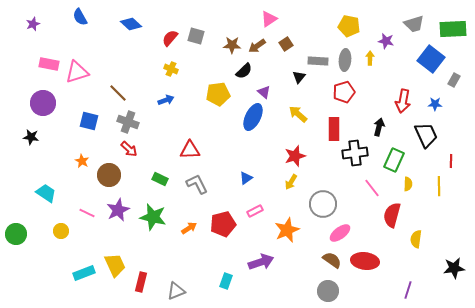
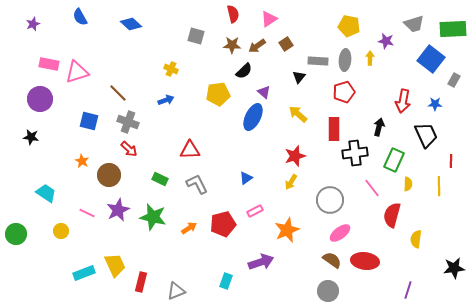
red semicircle at (170, 38): moved 63 px right, 24 px up; rotated 126 degrees clockwise
purple circle at (43, 103): moved 3 px left, 4 px up
gray circle at (323, 204): moved 7 px right, 4 px up
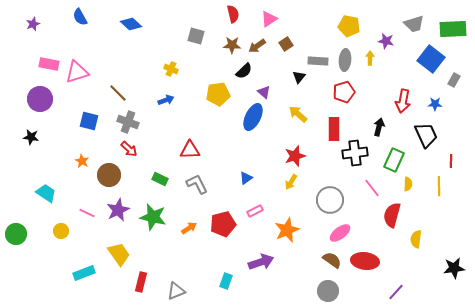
yellow trapezoid at (115, 265): moved 4 px right, 11 px up; rotated 10 degrees counterclockwise
purple line at (408, 290): moved 12 px left, 2 px down; rotated 24 degrees clockwise
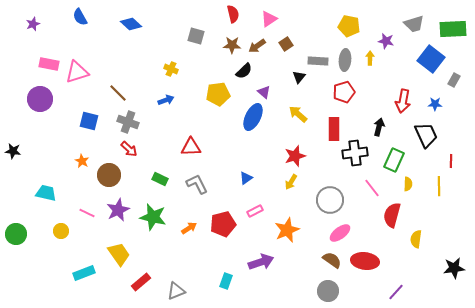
black star at (31, 137): moved 18 px left, 14 px down
red triangle at (190, 150): moved 1 px right, 3 px up
cyan trapezoid at (46, 193): rotated 20 degrees counterclockwise
red rectangle at (141, 282): rotated 36 degrees clockwise
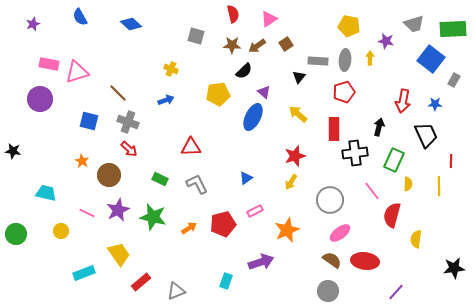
pink line at (372, 188): moved 3 px down
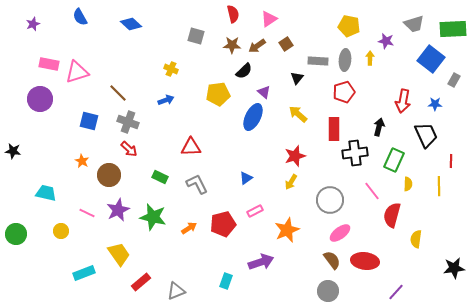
black triangle at (299, 77): moved 2 px left, 1 px down
green rectangle at (160, 179): moved 2 px up
brown semicircle at (332, 260): rotated 18 degrees clockwise
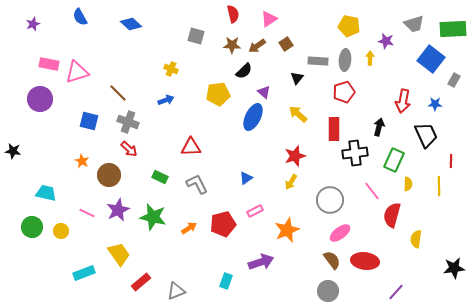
green circle at (16, 234): moved 16 px right, 7 px up
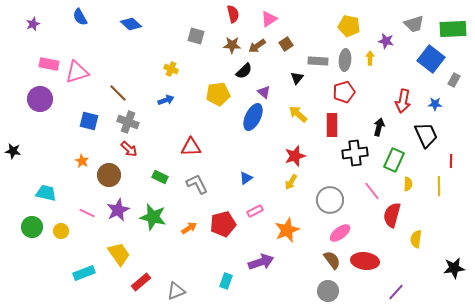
red rectangle at (334, 129): moved 2 px left, 4 px up
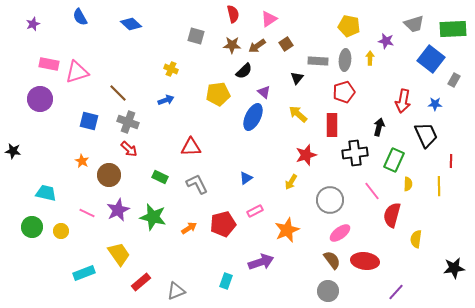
red star at (295, 156): moved 11 px right, 1 px up
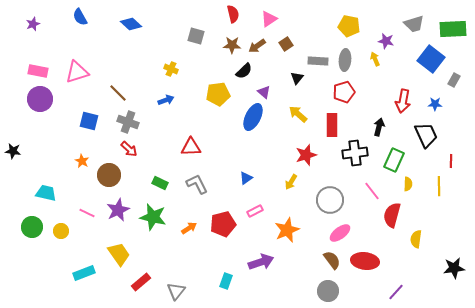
yellow arrow at (370, 58): moved 5 px right, 1 px down; rotated 24 degrees counterclockwise
pink rectangle at (49, 64): moved 11 px left, 7 px down
green rectangle at (160, 177): moved 6 px down
gray triangle at (176, 291): rotated 30 degrees counterclockwise
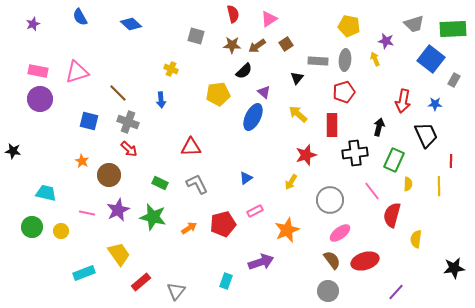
blue arrow at (166, 100): moved 5 px left; rotated 105 degrees clockwise
pink line at (87, 213): rotated 14 degrees counterclockwise
red ellipse at (365, 261): rotated 24 degrees counterclockwise
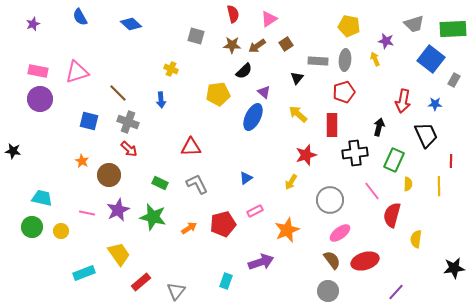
cyan trapezoid at (46, 193): moved 4 px left, 5 px down
